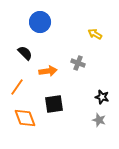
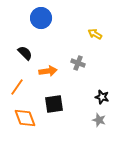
blue circle: moved 1 px right, 4 px up
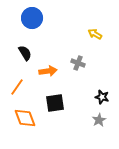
blue circle: moved 9 px left
black semicircle: rotated 14 degrees clockwise
black square: moved 1 px right, 1 px up
gray star: rotated 24 degrees clockwise
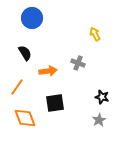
yellow arrow: rotated 32 degrees clockwise
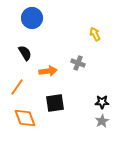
black star: moved 5 px down; rotated 16 degrees counterclockwise
gray star: moved 3 px right, 1 px down
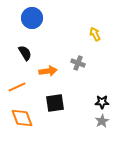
orange line: rotated 30 degrees clockwise
orange diamond: moved 3 px left
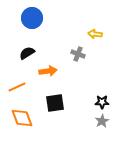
yellow arrow: rotated 56 degrees counterclockwise
black semicircle: moved 2 px right; rotated 91 degrees counterclockwise
gray cross: moved 9 px up
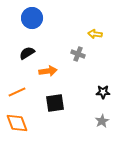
orange line: moved 5 px down
black star: moved 1 px right, 10 px up
orange diamond: moved 5 px left, 5 px down
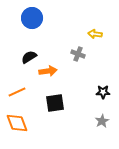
black semicircle: moved 2 px right, 4 px down
